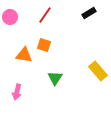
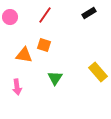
yellow rectangle: moved 1 px down
pink arrow: moved 5 px up; rotated 21 degrees counterclockwise
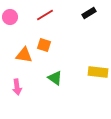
red line: rotated 24 degrees clockwise
yellow rectangle: rotated 42 degrees counterclockwise
green triangle: rotated 28 degrees counterclockwise
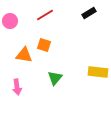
pink circle: moved 4 px down
green triangle: rotated 35 degrees clockwise
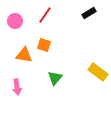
red line: rotated 24 degrees counterclockwise
pink circle: moved 5 px right
yellow rectangle: rotated 30 degrees clockwise
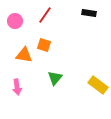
black rectangle: rotated 40 degrees clockwise
yellow rectangle: moved 13 px down
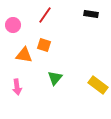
black rectangle: moved 2 px right, 1 px down
pink circle: moved 2 px left, 4 px down
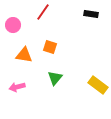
red line: moved 2 px left, 3 px up
orange square: moved 6 px right, 2 px down
pink arrow: rotated 84 degrees clockwise
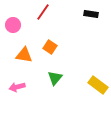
orange square: rotated 16 degrees clockwise
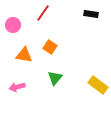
red line: moved 1 px down
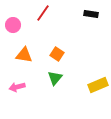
orange square: moved 7 px right, 7 px down
yellow rectangle: rotated 60 degrees counterclockwise
